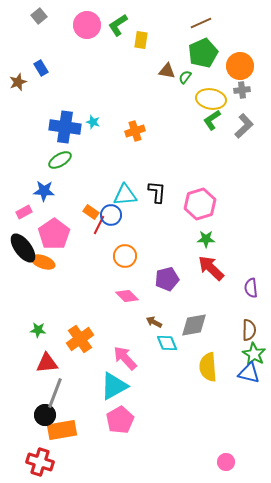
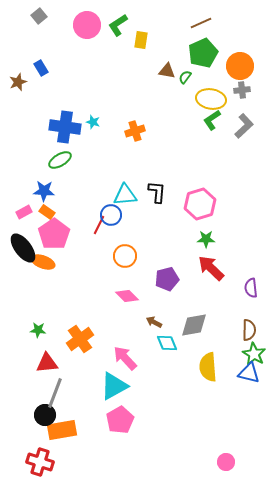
orange rectangle at (91, 212): moved 44 px left
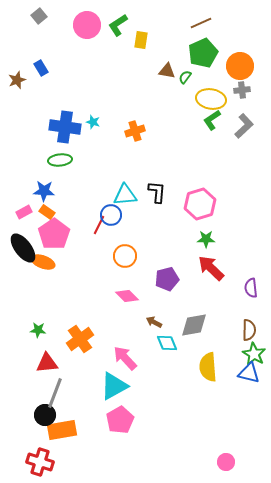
brown star at (18, 82): moved 1 px left, 2 px up
green ellipse at (60, 160): rotated 25 degrees clockwise
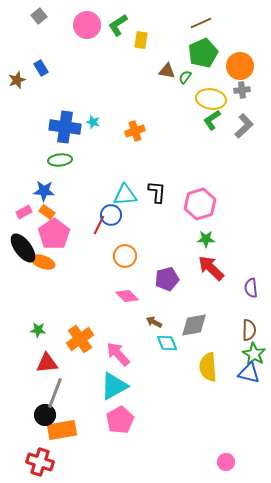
pink arrow at (125, 358): moved 7 px left, 4 px up
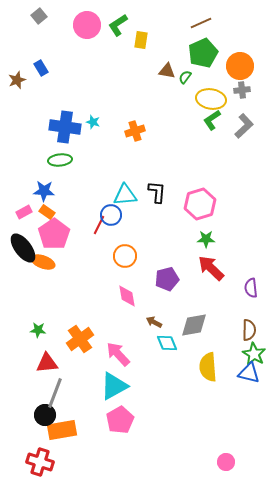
pink diamond at (127, 296): rotated 35 degrees clockwise
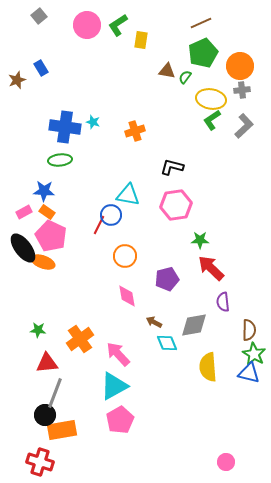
black L-shape at (157, 192): moved 15 px right, 25 px up; rotated 80 degrees counterclockwise
cyan triangle at (125, 195): moved 3 px right; rotated 15 degrees clockwise
pink hexagon at (200, 204): moved 24 px left, 1 px down; rotated 8 degrees clockwise
pink pentagon at (54, 234): moved 3 px left, 2 px down; rotated 12 degrees counterclockwise
green star at (206, 239): moved 6 px left, 1 px down
purple semicircle at (251, 288): moved 28 px left, 14 px down
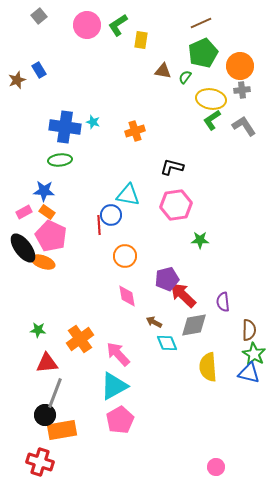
blue rectangle at (41, 68): moved 2 px left, 2 px down
brown triangle at (167, 71): moved 4 px left
gray L-shape at (244, 126): rotated 80 degrees counterclockwise
red line at (99, 225): rotated 30 degrees counterclockwise
red arrow at (211, 268): moved 28 px left, 27 px down
pink circle at (226, 462): moved 10 px left, 5 px down
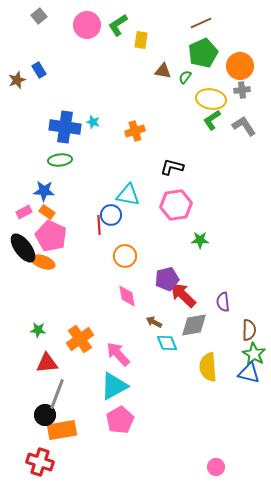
gray line at (55, 393): moved 2 px right, 1 px down
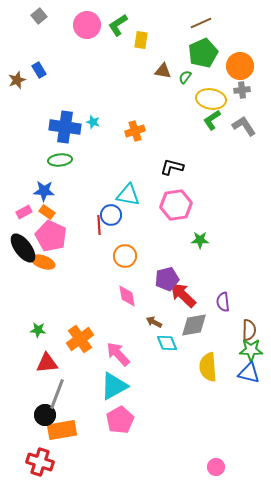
green star at (254, 354): moved 3 px left, 4 px up; rotated 30 degrees counterclockwise
